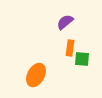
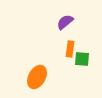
orange rectangle: moved 1 px down
orange ellipse: moved 1 px right, 2 px down
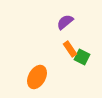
orange rectangle: rotated 42 degrees counterclockwise
green square: moved 2 px up; rotated 21 degrees clockwise
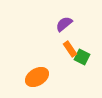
purple semicircle: moved 1 px left, 2 px down
orange ellipse: rotated 30 degrees clockwise
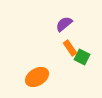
orange rectangle: moved 1 px up
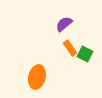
green square: moved 3 px right, 3 px up
orange ellipse: rotated 45 degrees counterclockwise
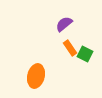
orange ellipse: moved 1 px left, 1 px up
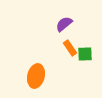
green square: rotated 28 degrees counterclockwise
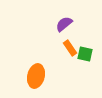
green square: rotated 14 degrees clockwise
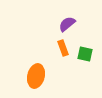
purple semicircle: moved 3 px right
orange rectangle: moved 7 px left; rotated 14 degrees clockwise
